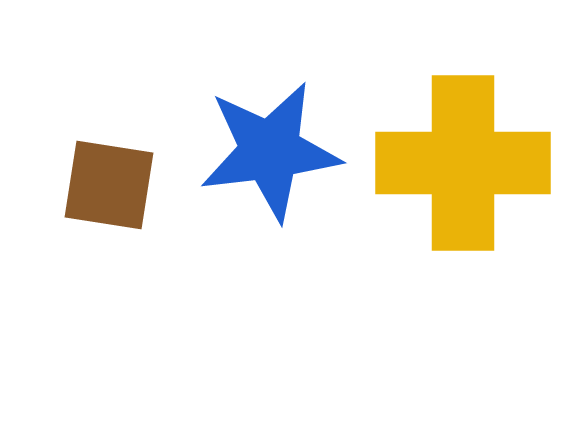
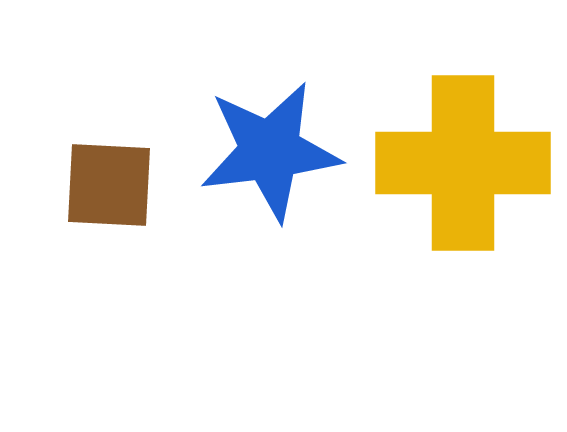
brown square: rotated 6 degrees counterclockwise
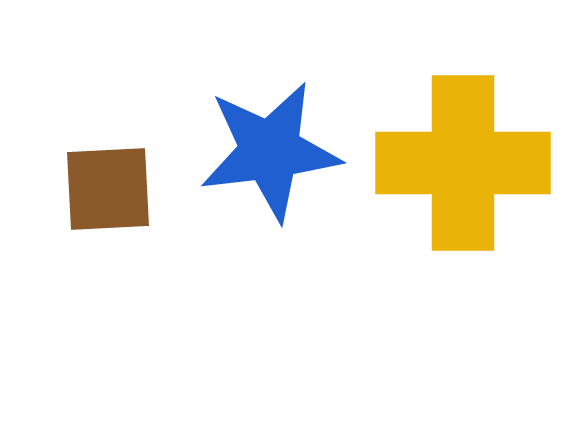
brown square: moved 1 px left, 4 px down; rotated 6 degrees counterclockwise
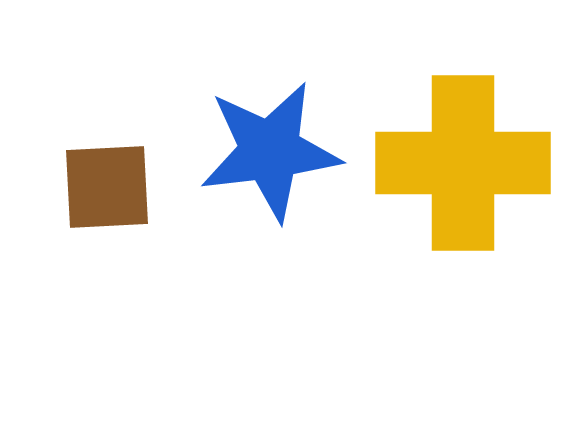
brown square: moved 1 px left, 2 px up
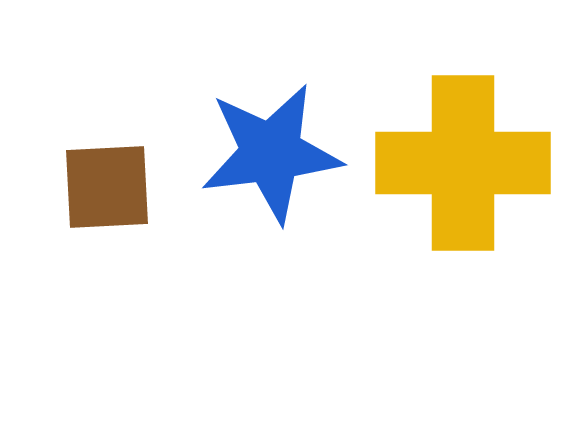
blue star: moved 1 px right, 2 px down
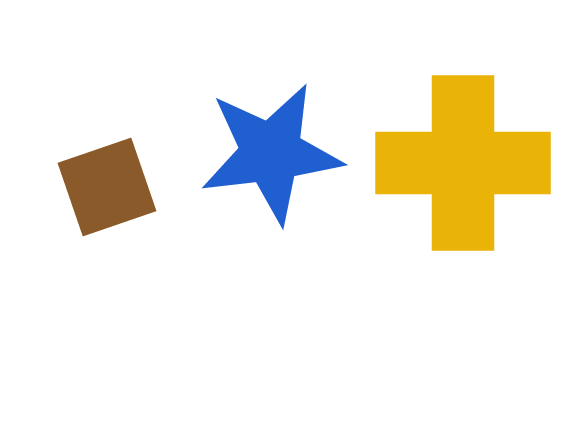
brown square: rotated 16 degrees counterclockwise
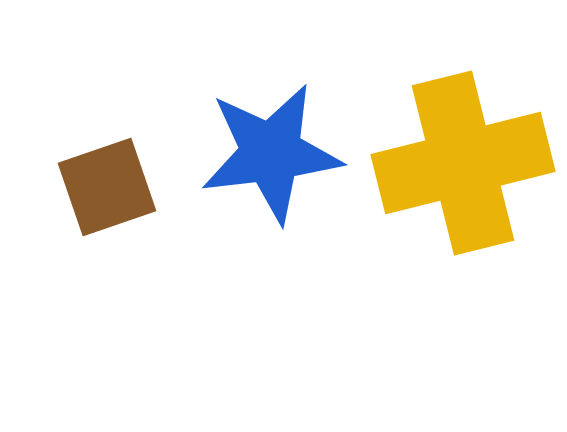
yellow cross: rotated 14 degrees counterclockwise
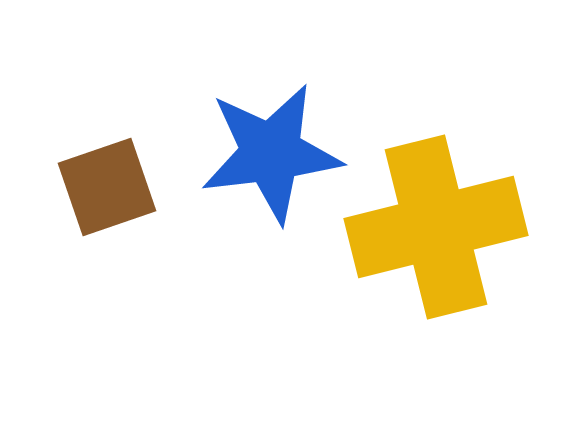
yellow cross: moved 27 px left, 64 px down
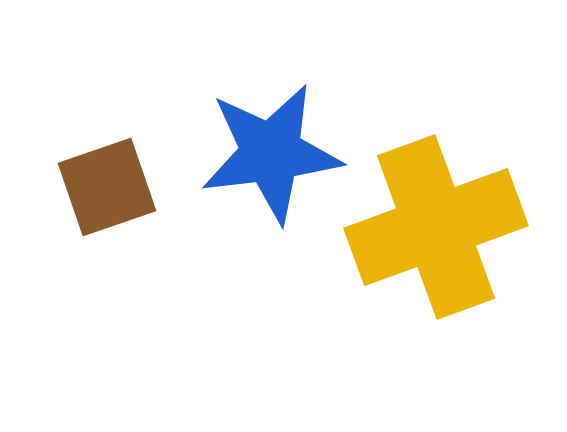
yellow cross: rotated 6 degrees counterclockwise
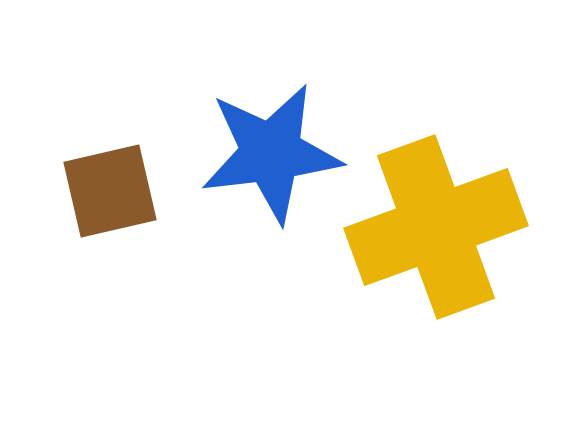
brown square: moved 3 px right, 4 px down; rotated 6 degrees clockwise
